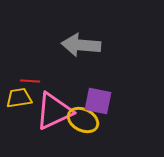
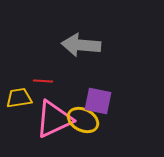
red line: moved 13 px right
pink triangle: moved 8 px down
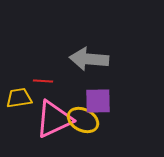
gray arrow: moved 8 px right, 14 px down
purple square: rotated 12 degrees counterclockwise
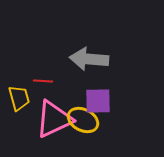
yellow trapezoid: rotated 84 degrees clockwise
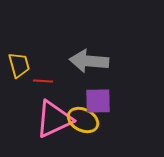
gray arrow: moved 2 px down
yellow trapezoid: moved 33 px up
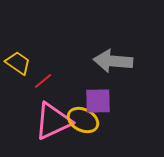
gray arrow: moved 24 px right
yellow trapezoid: moved 1 px left, 2 px up; rotated 40 degrees counterclockwise
red line: rotated 42 degrees counterclockwise
pink triangle: moved 1 px left, 2 px down
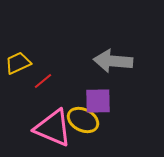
yellow trapezoid: rotated 60 degrees counterclockwise
pink triangle: moved 7 px down; rotated 48 degrees clockwise
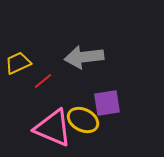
gray arrow: moved 29 px left, 4 px up; rotated 12 degrees counterclockwise
purple square: moved 9 px right, 2 px down; rotated 8 degrees counterclockwise
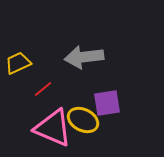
red line: moved 8 px down
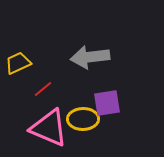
gray arrow: moved 6 px right
yellow ellipse: moved 1 px up; rotated 28 degrees counterclockwise
pink triangle: moved 4 px left
